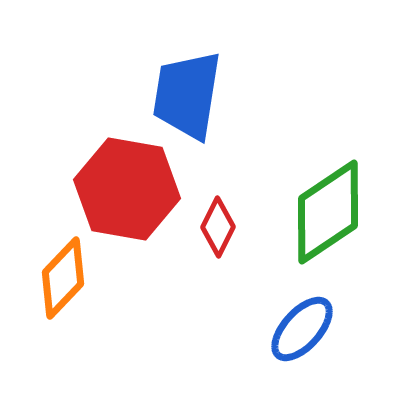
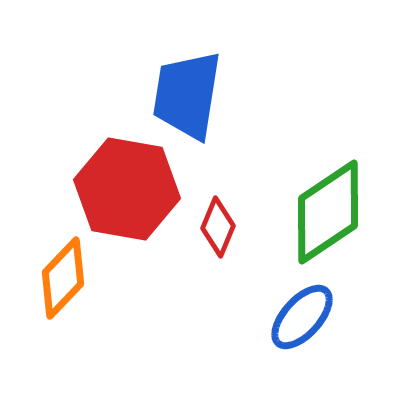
red diamond: rotated 4 degrees counterclockwise
blue ellipse: moved 12 px up
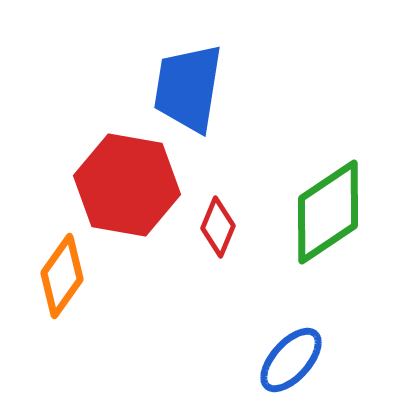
blue trapezoid: moved 1 px right, 7 px up
red hexagon: moved 4 px up
orange diamond: moved 1 px left, 2 px up; rotated 8 degrees counterclockwise
blue ellipse: moved 11 px left, 43 px down
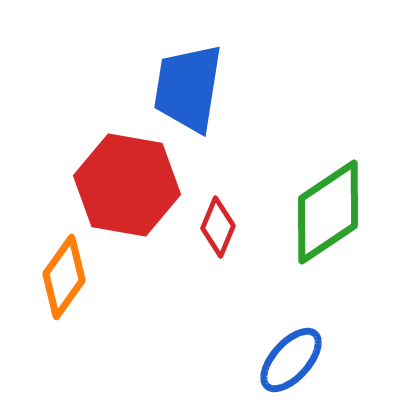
orange diamond: moved 2 px right, 1 px down
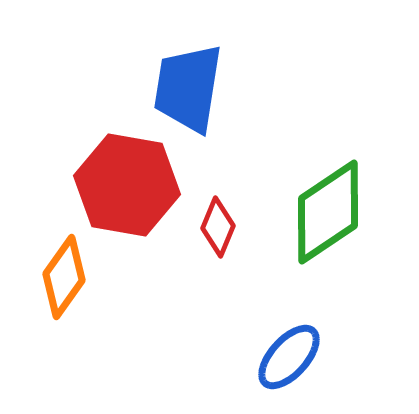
blue ellipse: moved 2 px left, 3 px up
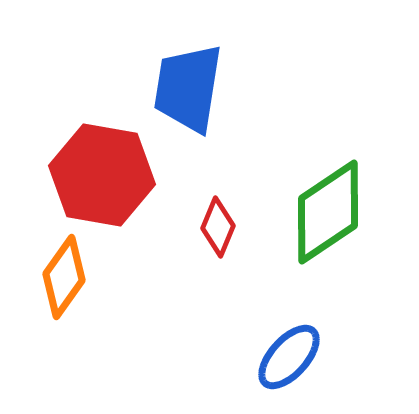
red hexagon: moved 25 px left, 10 px up
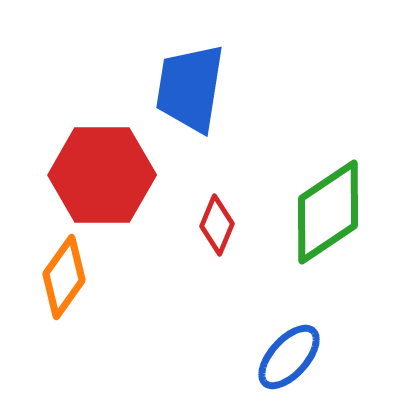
blue trapezoid: moved 2 px right
red hexagon: rotated 10 degrees counterclockwise
red diamond: moved 1 px left, 2 px up
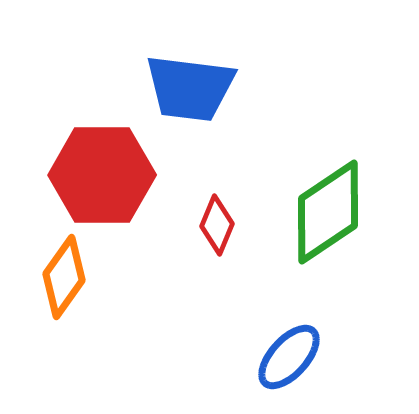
blue trapezoid: rotated 92 degrees counterclockwise
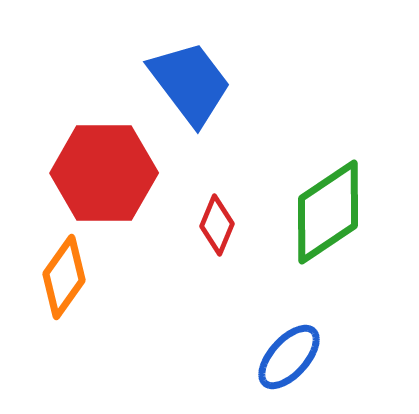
blue trapezoid: moved 5 px up; rotated 134 degrees counterclockwise
red hexagon: moved 2 px right, 2 px up
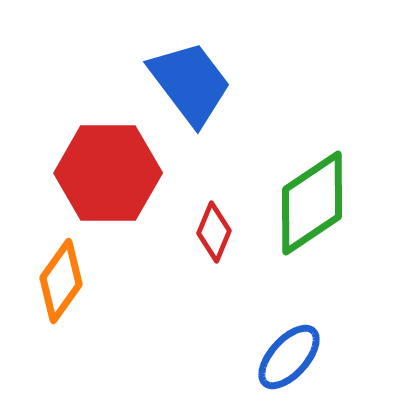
red hexagon: moved 4 px right
green diamond: moved 16 px left, 9 px up
red diamond: moved 3 px left, 7 px down
orange diamond: moved 3 px left, 4 px down
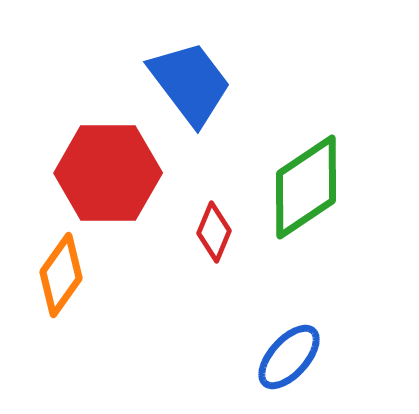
green diamond: moved 6 px left, 16 px up
orange diamond: moved 6 px up
